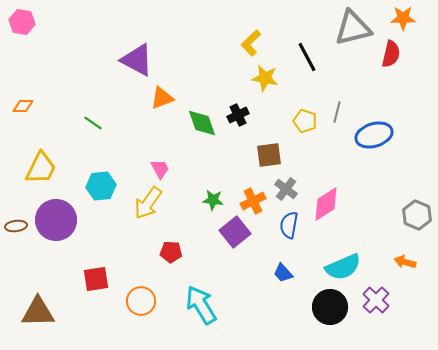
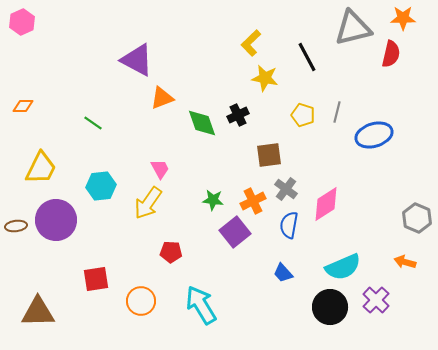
pink hexagon: rotated 25 degrees clockwise
yellow pentagon: moved 2 px left, 6 px up
gray hexagon: moved 3 px down
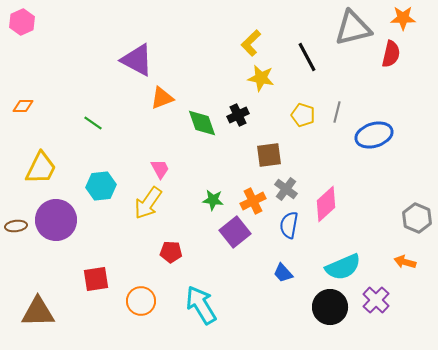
yellow star: moved 4 px left
pink diamond: rotated 9 degrees counterclockwise
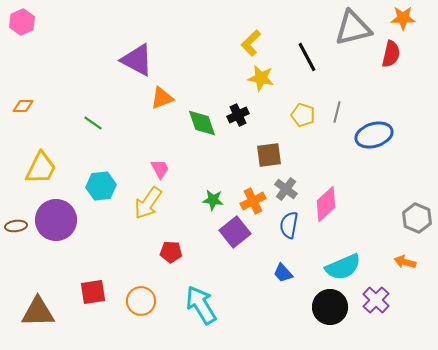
red square: moved 3 px left, 13 px down
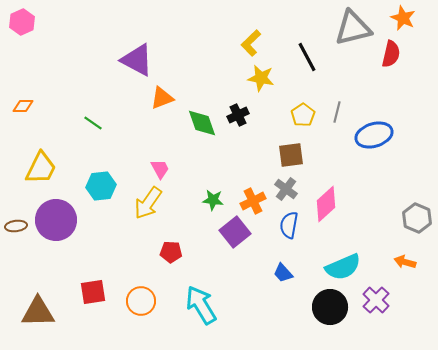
orange star: rotated 25 degrees clockwise
yellow pentagon: rotated 20 degrees clockwise
brown square: moved 22 px right
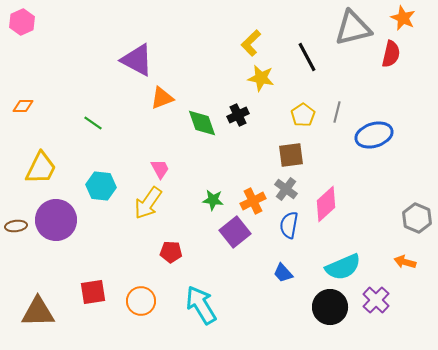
cyan hexagon: rotated 12 degrees clockwise
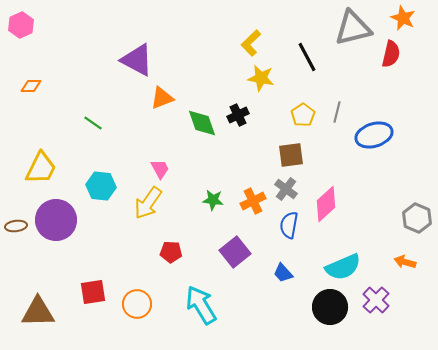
pink hexagon: moved 1 px left, 3 px down
orange diamond: moved 8 px right, 20 px up
purple square: moved 20 px down
orange circle: moved 4 px left, 3 px down
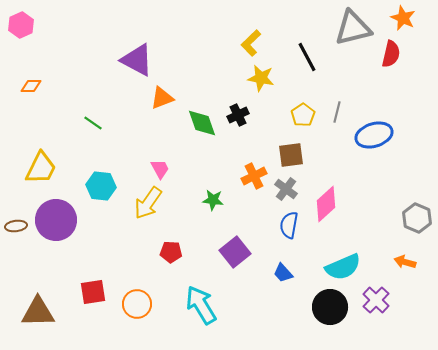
orange cross: moved 1 px right, 25 px up
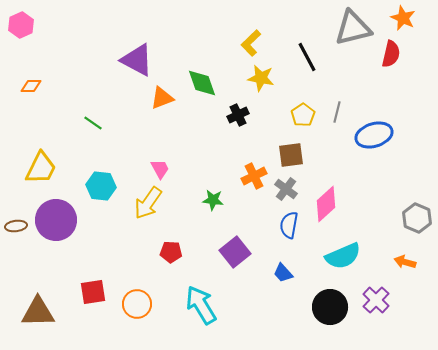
green diamond: moved 40 px up
cyan semicircle: moved 11 px up
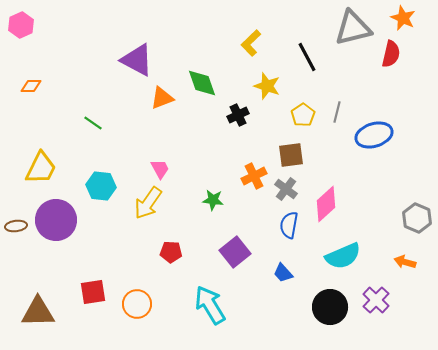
yellow star: moved 6 px right, 8 px down; rotated 8 degrees clockwise
cyan arrow: moved 9 px right
